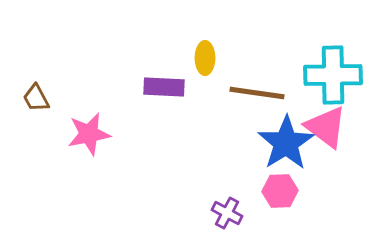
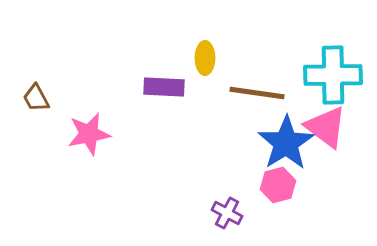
pink hexagon: moved 2 px left, 6 px up; rotated 12 degrees counterclockwise
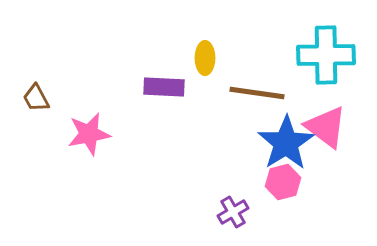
cyan cross: moved 7 px left, 20 px up
pink hexagon: moved 5 px right, 3 px up
purple cross: moved 6 px right, 1 px up; rotated 32 degrees clockwise
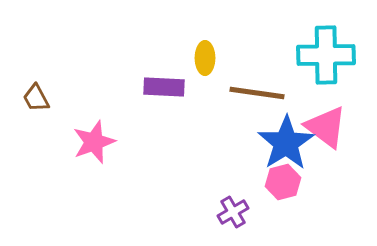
pink star: moved 5 px right, 8 px down; rotated 9 degrees counterclockwise
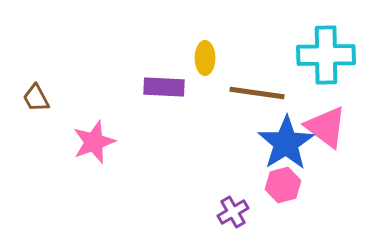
pink hexagon: moved 3 px down
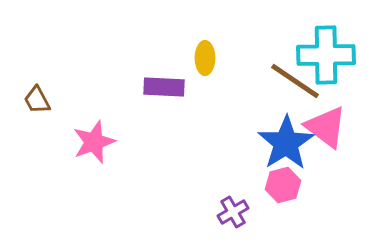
brown line: moved 38 px right, 12 px up; rotated 26 degrees clockwise
brown trapezoid: moved 1 px right, 2 px down
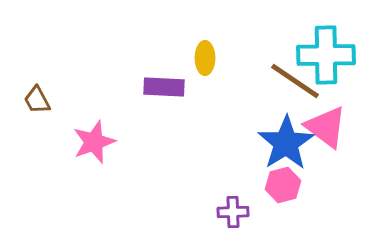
purple cross: rotated 28 degrees clockwise
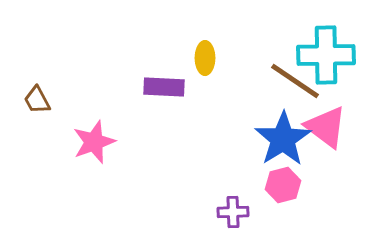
blue star: moved 3 px left, 4 px up
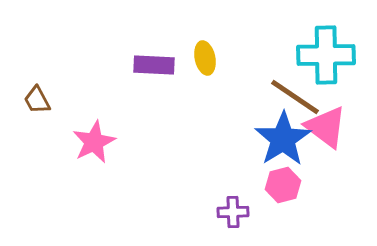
yellow ellipse: rotated 12 degrees counterclockwise
brown line: moved 16 px down
purple rectangle: moved 10 px left, 22 px up
pink star: rotated 6 degrees counterclockwise
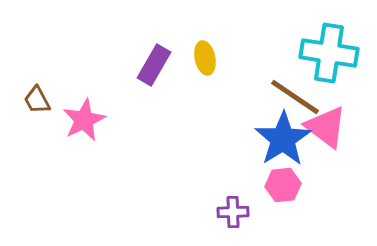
cyan cross: moved 3 px right, 2 px up; rotated 10 degrees clockwise
purple rectangle: rotated 63 degrees counterclockwise
pink star: moved 10 px left, 22 px up
pink hexagon: rotated 8 degrees clockwise
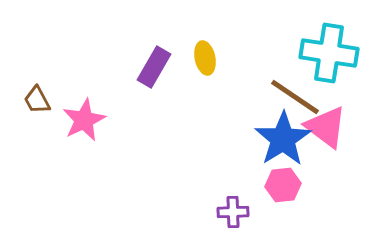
purple rectangle: moved 2 px down
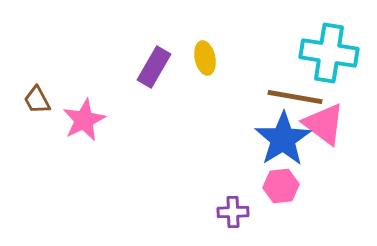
brown line: rotated 24 degrees counterclockwise
pink triangle: moved 2 px left, 3 px up
pink hexagon: moved 2 px left, 1 px down
